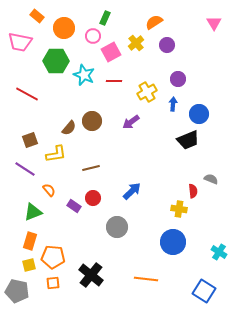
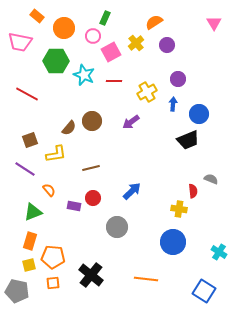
purple rectangle at (74, 206): rotated 24 degrees counterclockwise
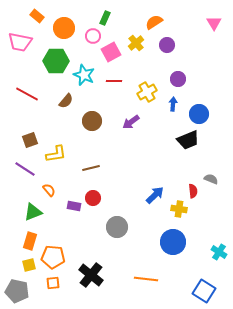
brown semicircle at (69, 128): moved 3 px left, 27 px up
blue arrow at (132, 191): moved 23 px right, 4 px down
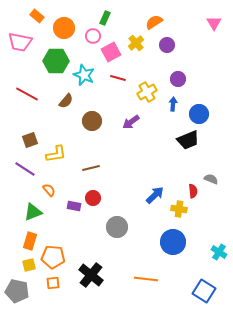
red line at (114, 81): moved 4 px right, 3 px up; rotated 14 degrees clockwise
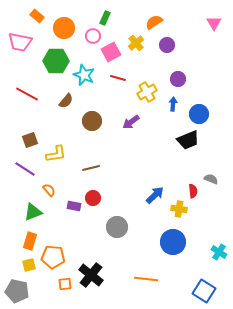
orange square at (53, 283): moved 12 px right, 1 px down
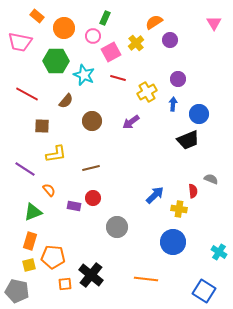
purple circle at (167, 45): moved 3 px right, 5 px up
brown square at (30, 140): moved 12 px right, 14 px up; rotated 21 degrees clockwise
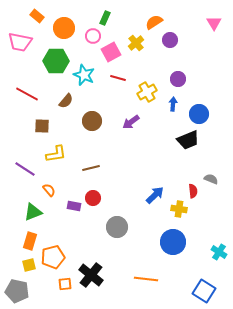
orange pentagon at (53, 257): rotated 20 degrees counterclockwise
